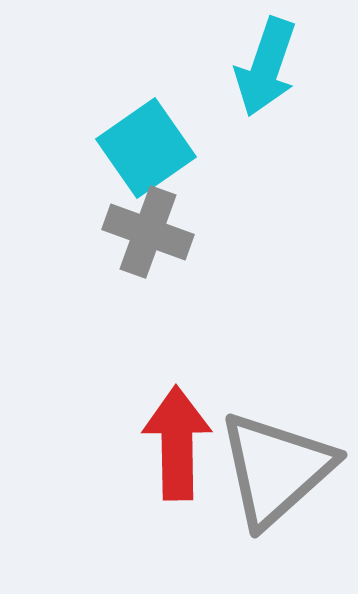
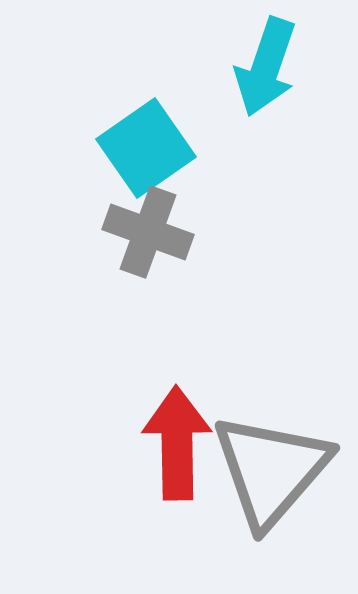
gray triangle: moved 5 px left, 1 px down; rotated 7 degrees counterclockwise
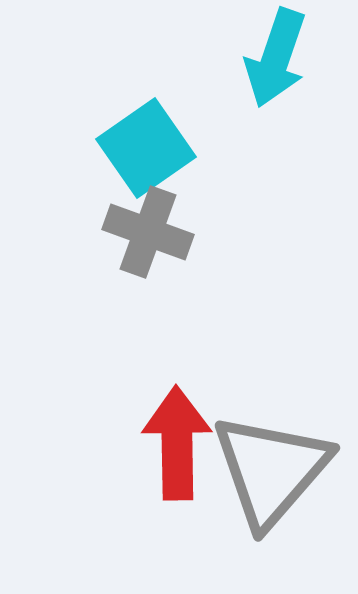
cyan arrow: moved 10 px right, 9 px up
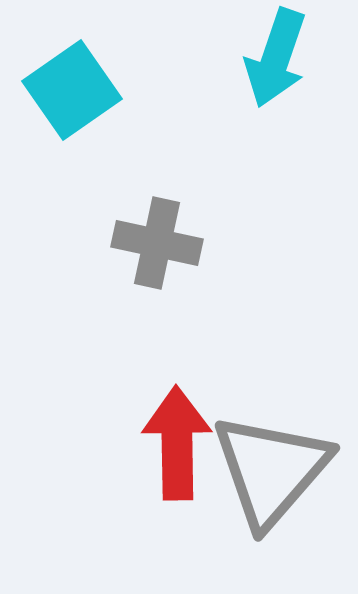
cyan square: moved 74 px left, 58 px up
gray cross: moved 9 px right, 11 px down; rotated 8 degrees counterclockwise
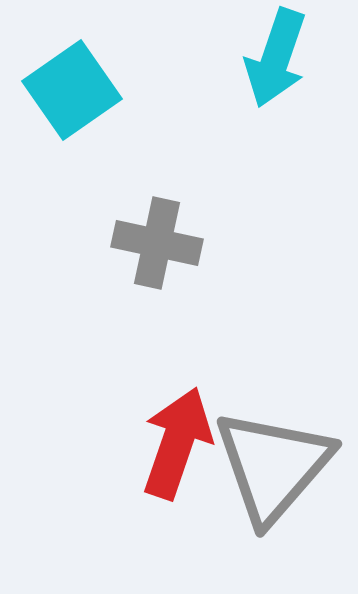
red arrow: rotated 20 degrees clockwise
gray triangle: moved 2 px right, 4 px up
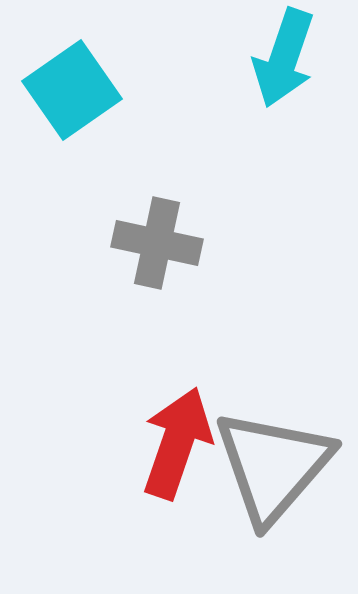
cyan arrow: moved 8 px right
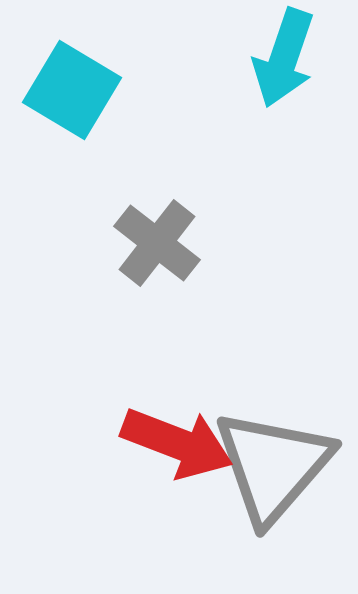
cyan square: rotated 24 degrees counterclockwise
gray cross: rotated 26 degrees clockwise
red arrow: rotated 92 degrees clockwise
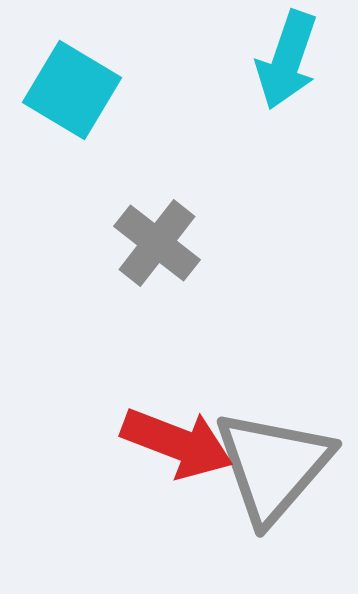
cyan arrow: moved 3 px right, 2 px down
